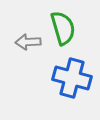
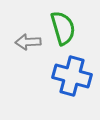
blue cross: moved 2 px up
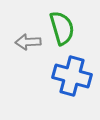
green semicircle: moved 1 px left
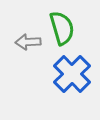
blue cross: moved 2 px up; rotated 30 degrees clockwise
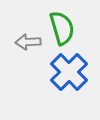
blue cross: moved 3 px left, 2 px up
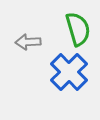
green semicircle: moved 16 px right, 1 px down
